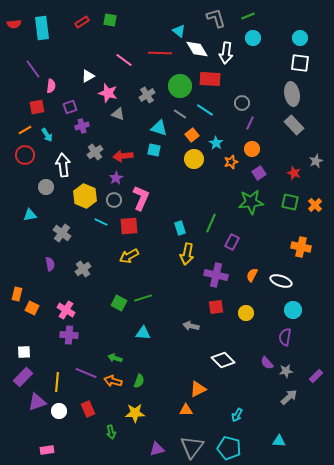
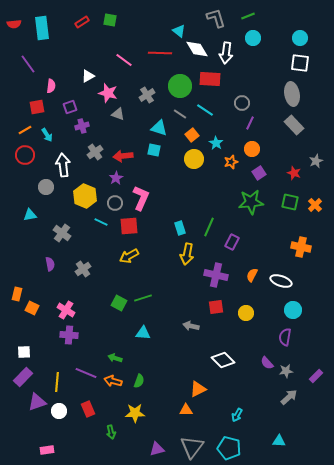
purple line at (33, 69): moved 5 px left, 5 px up
gray circle at (114, 200): moved 1 px right, 3 px down
green line at (211, 223): moved 2 px left, 4 px down
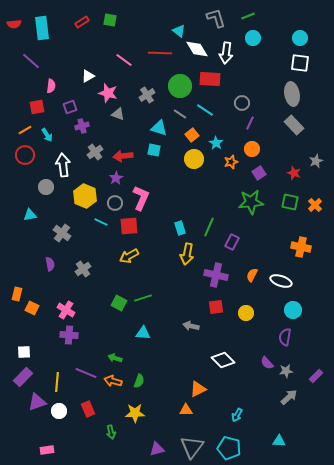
purple line at (28, 64): moved 3 px right, 3 px up; rotated 12 degrees counterclockwise
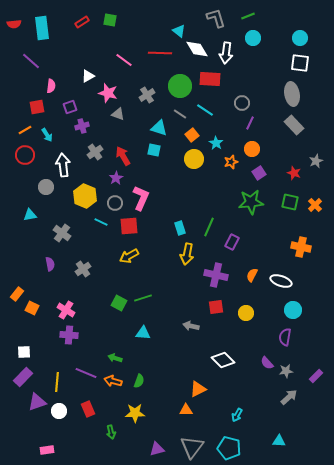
red arrow at (123, 156): rotated 66 degrees clockwise
orange rectangle at (17, 294): rotated 24 degrees clockwise
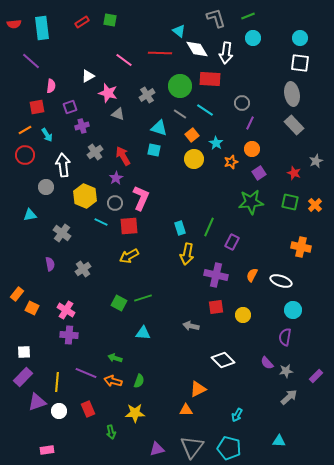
yellow circle at (246, 313): moved 3 px left, 2 px down
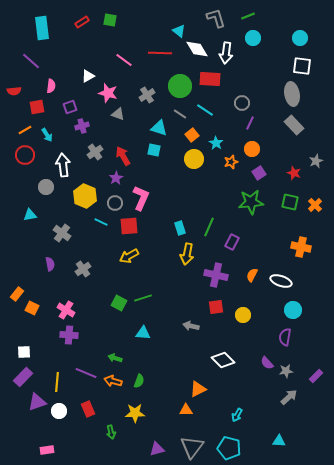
red semicircle at (14, 24): moved 67 px down
white square at (300, 63): moved 2 px right, 3 px down
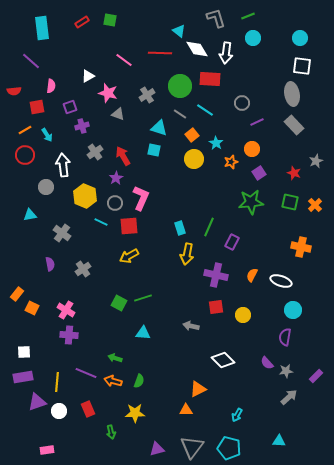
purple line at (250, 123): moved 7 px right, 1 px up; rotated 40 degrees clockwise
purple rectangle at (23, 377): rotated 36 degrees clockwise
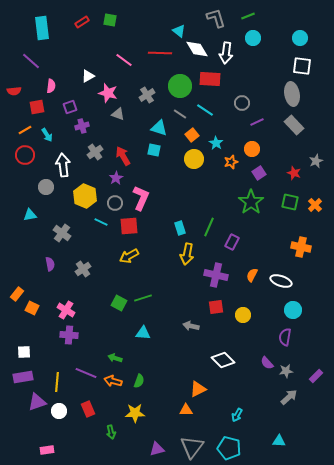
green star at (251, 202): rotated 30 degrees counterclockwise
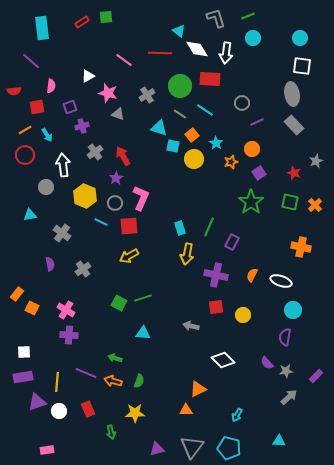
green square at (110, 20): moved 4 px left, 3 px up; rotated 16 degrees counterclockwise
cyan square at (154, 150): moved 19 px right, 4 px up
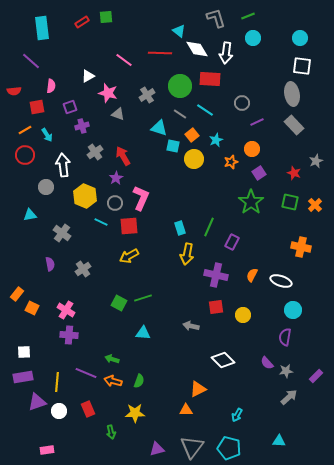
cyan star at (216, 143): moved 3 px up; rotated 16 degrees clockwise
green arrow at (115, 358): moved 3 px left, 1 px down
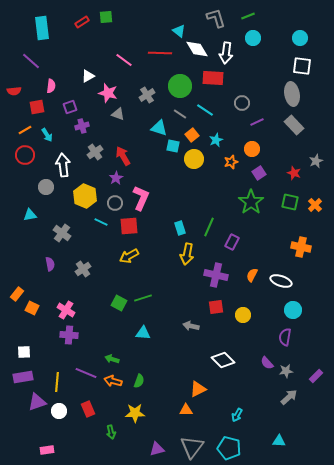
red rectangle at (210, 79): moved 3 px right, 1 px up
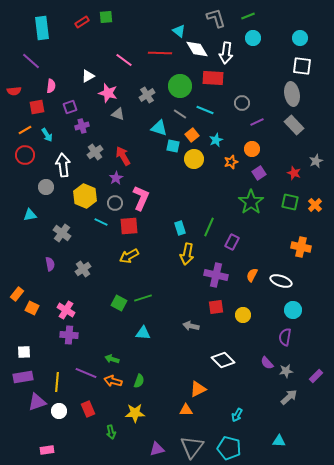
cyan line at (205, 110): rotated 12 degrees counterclockwise
